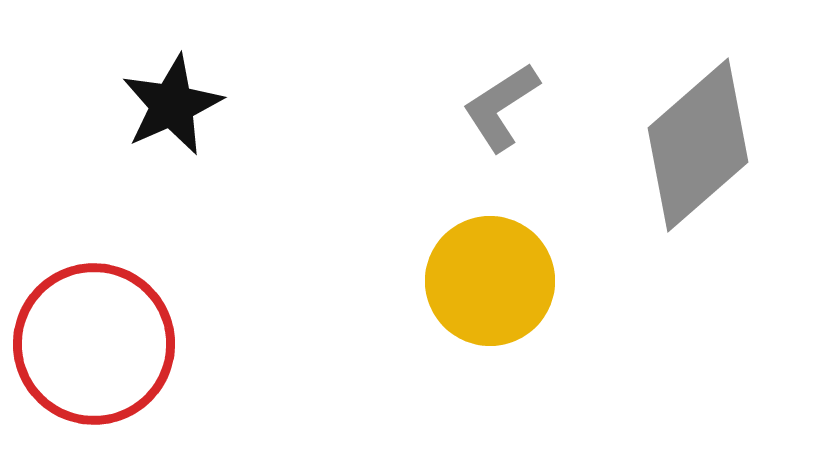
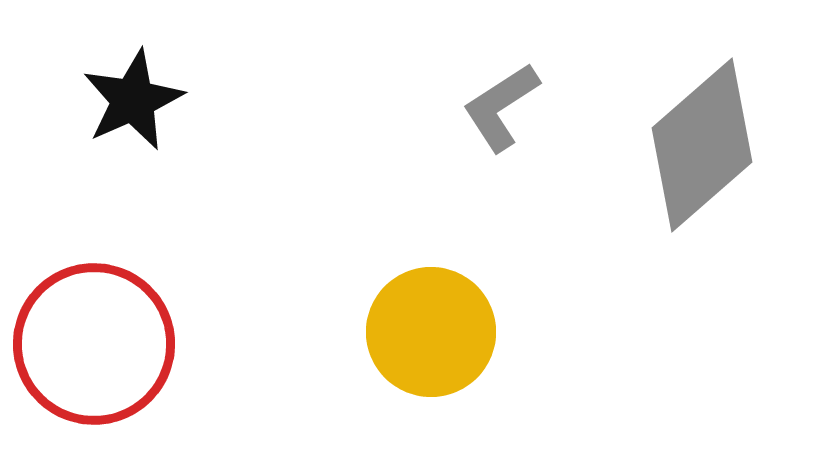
black star: moved 39 px left, 5 px up
gray diamond: moved 4 px right
yellow circle: moved 59 px left, 51 px down
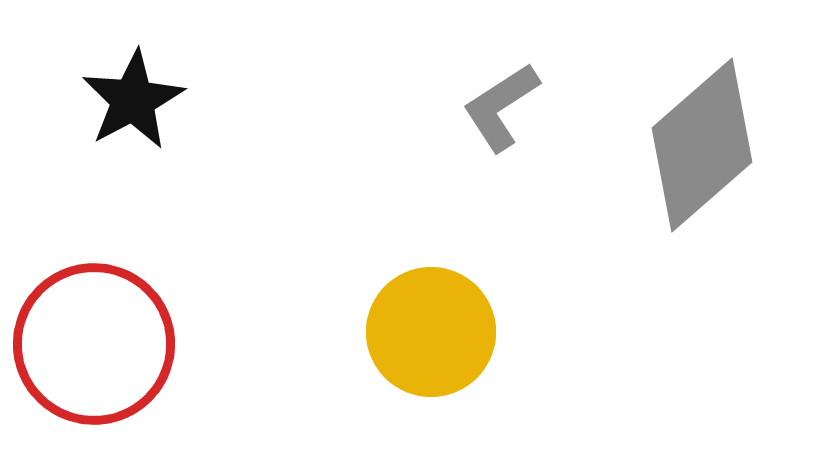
black star: rotated 4 degrees counterclockwise
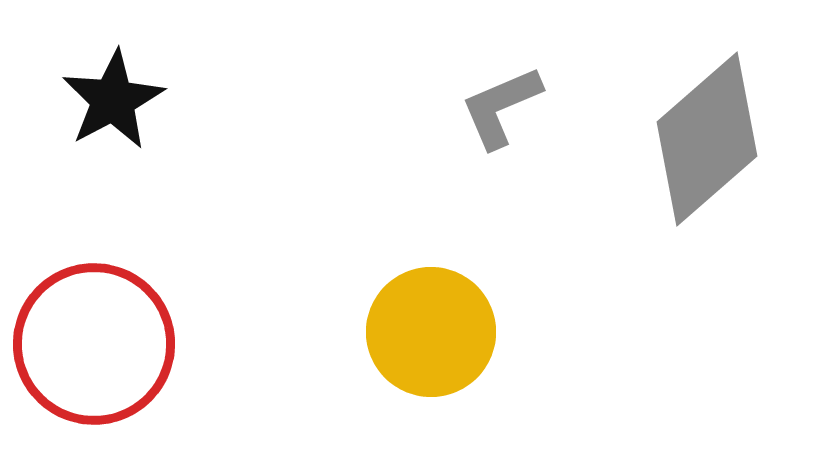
black star: moved 20 px left
gray L-shape: rotated 10 degrees clockwise
gray diamond: moved 5 px right, 6 px up
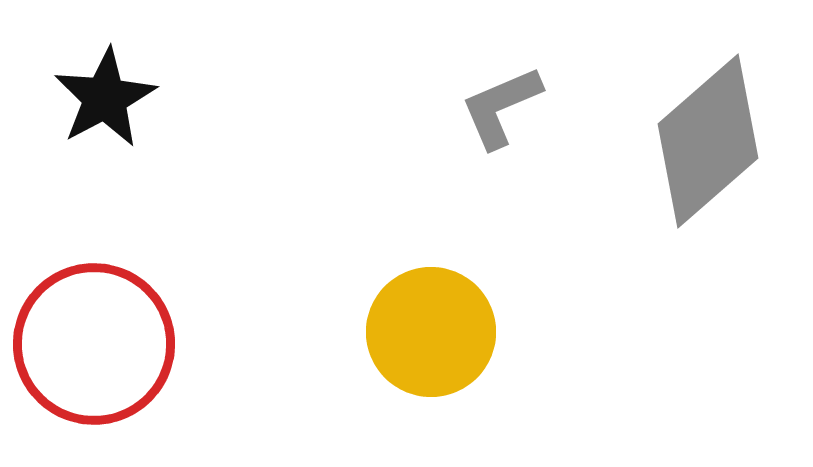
black star: moved 8 px left, 2 px up
gray diamond: moved 1 px right, 2 px down
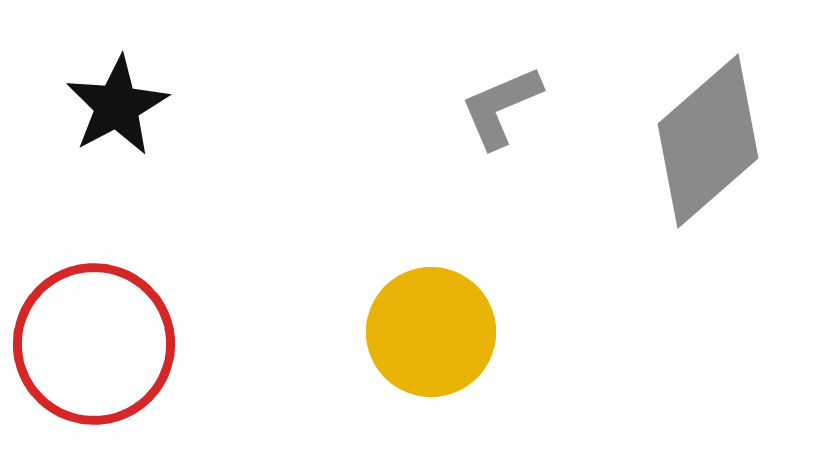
black star: moved 12 px right, 8 px down
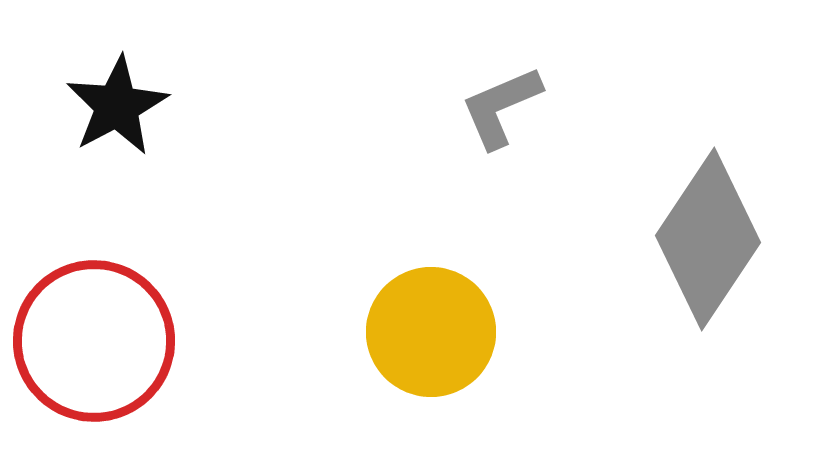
gray diamond: moved 98 px down; rotated 15 degrees counterclockwise
red circle: moved 3 px up
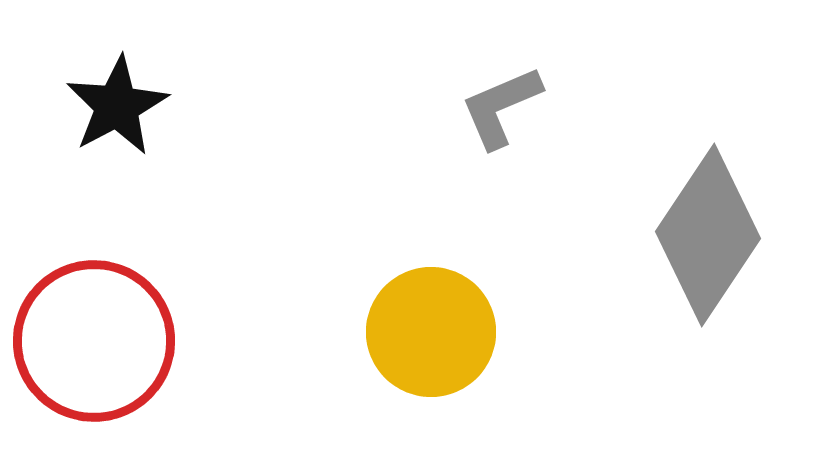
gray diamond: moved 4 px up
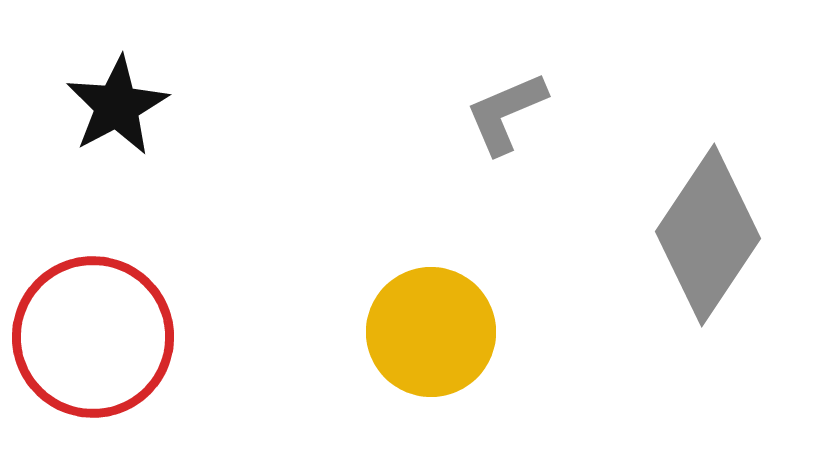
gray L-shape: moved 5 px right, 6 px down
red circle: moved 1 px left, 4 px up
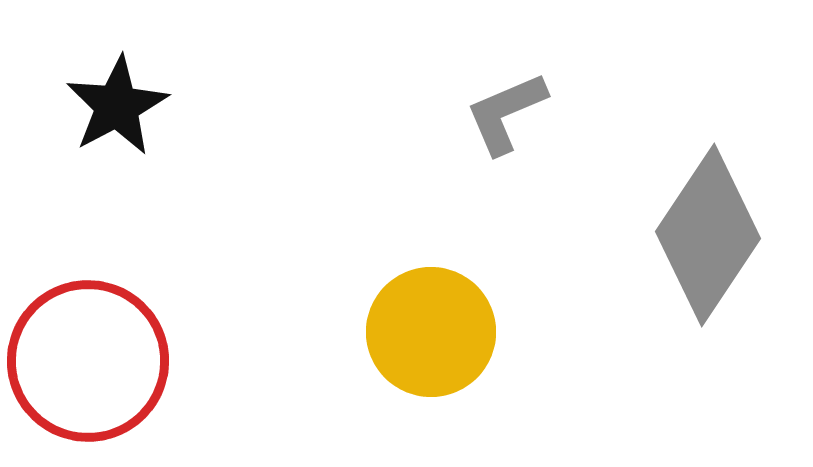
red circle: moved 5 px left, 24 px down
